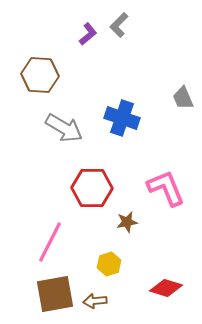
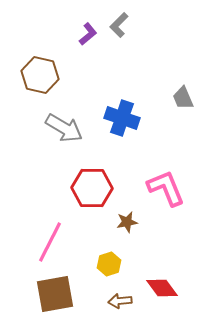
brown hexagon: rotated 9 degrees clockwise
red diamond: moved 4 px left; rotated 36 degrees clockwise
brown arrow: moved 25 px right
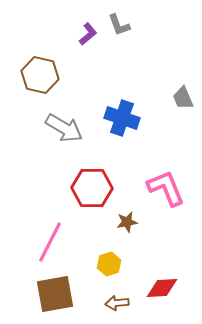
gray L-shape: rotated 65 degrees counterclockwise
red diamond: rotated 56 degrees counterclockwise
brown arrow: moved 3 px left, 2 px down
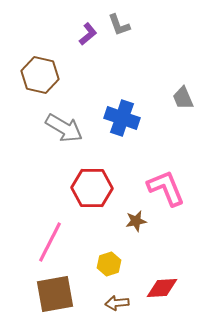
brown star: moved 9 px right, 1 px up
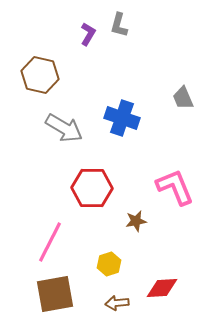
gray L-shape: rotated 35 degrees clockwise
purple L-shape: rotated 20 degrees counterclockwise
pink L-shape: moved 9 px right, 1 px up
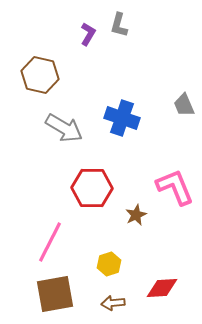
gray trapezoid: moved 1 px right, 7 px down
brown star: moved 6 px up; rotated 15 degrees counterclockwise
brown arrow: moved 4 px left
